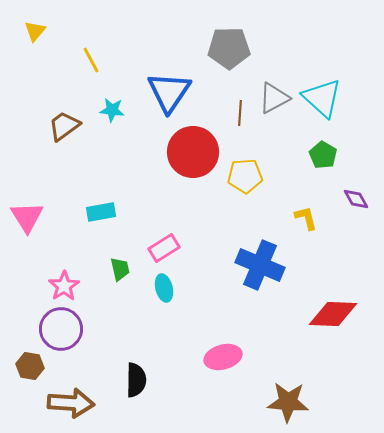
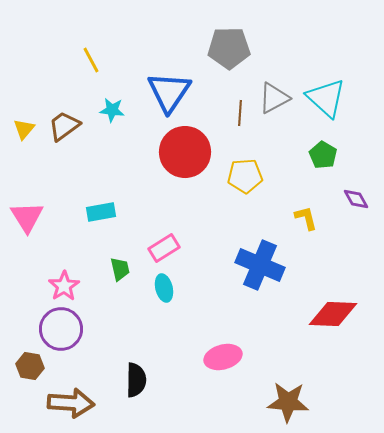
yellow triangle: moved 11 px left, 98 px down
cyan triangle: moved 4 px right
red circle: moved 8 px left
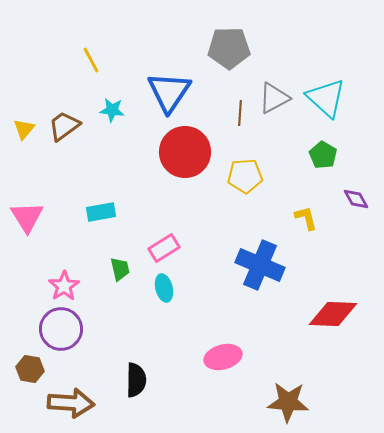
brown hexagon: moved 3 px down
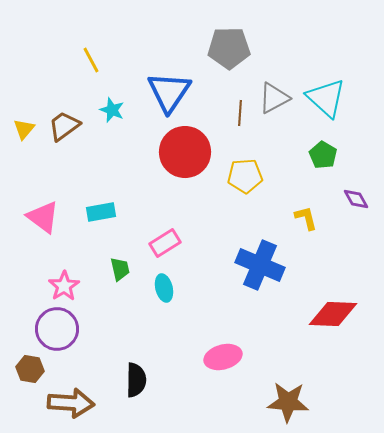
cyan star: rotated 15 degrees clockwise
pink triangle: moved 16 px right; rotated 21 degrees counterclockwise
pink rectangle: moved 1 px right, 5 px up
purple circle: moved 4 px left
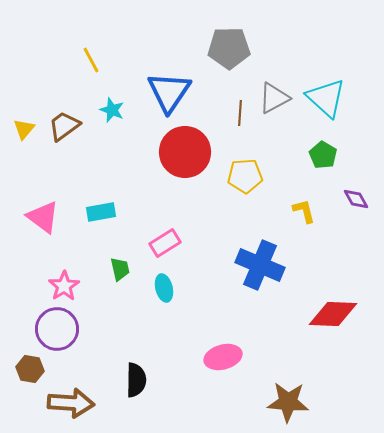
yellow L-shape: moved 2 px left, 7 px up
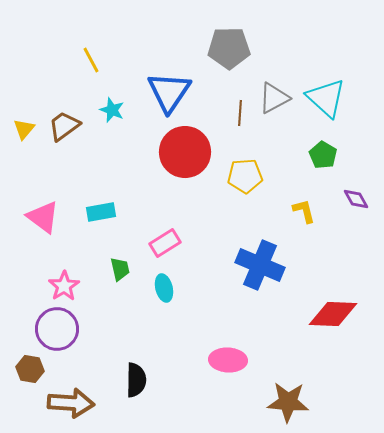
pink ellipse: moved 5 px right, 3 px down; rotated 18 degrees clockwise
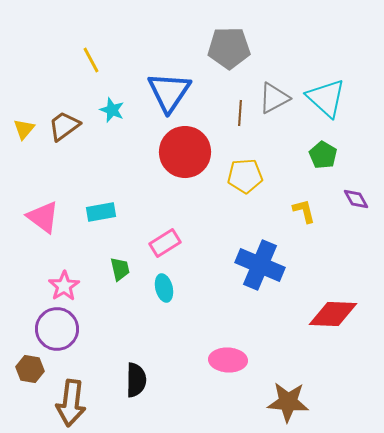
brown arrow: rotated 93 degrees clockwise
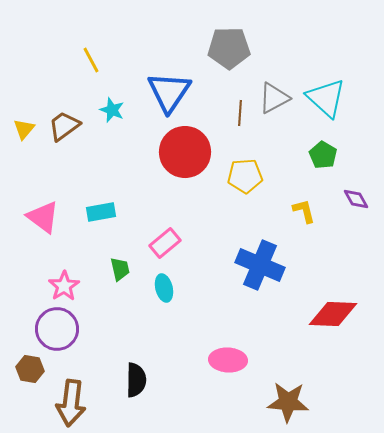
pink rectangle: rotated 8 degrees counterclockwise
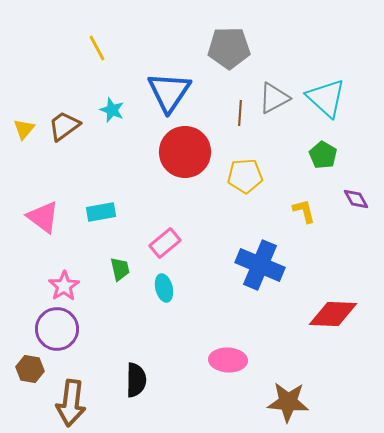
yellow line: moved 6 px right, 12 px up
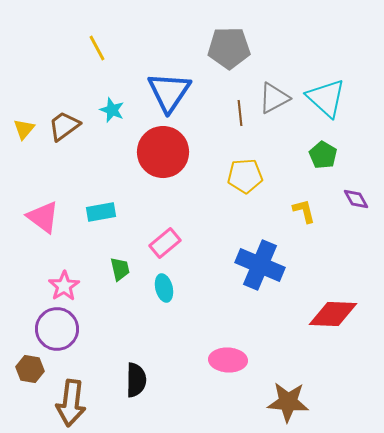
brown line: rotated 10 degrees counterclockwise
red circle: moved 22 px left
